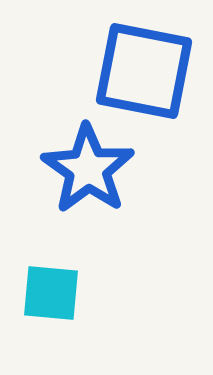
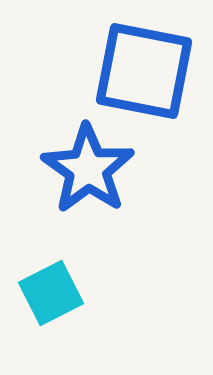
cyan square: rotated 32 degrees counterclockwise
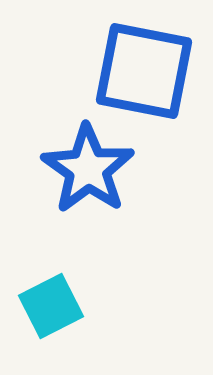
cyan square: moved 13 px down
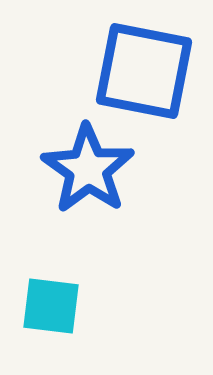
cyan square: rotated 34 degrees clockwise
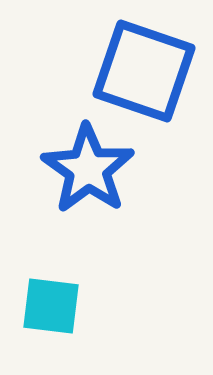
blue square: rotated 8 degrees clockwise
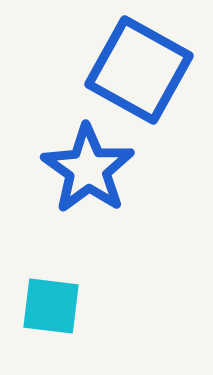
blue square: moved 5 px left, 1 px up; rotated 10 degrees clockwise
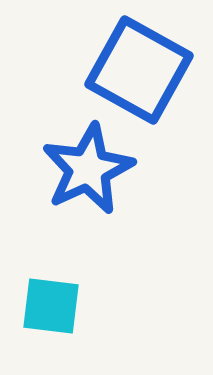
blue star: rotated 12 degrees clockwise
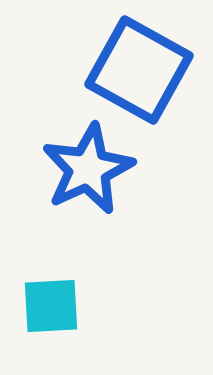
cyan square: rotated 10 degrees counterclockwise
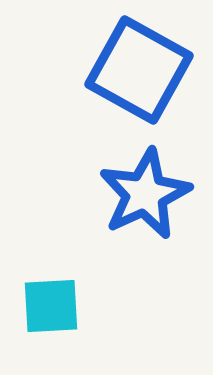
blue star: moved 57 px right, 25 px down
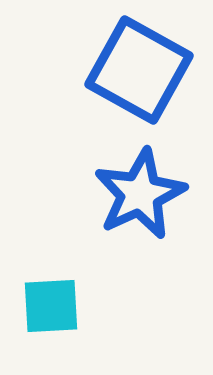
blue star: moved 5 px left
